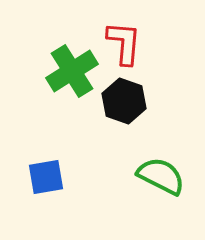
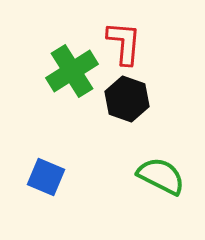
black hexagon: moved 3 px right, 2 px up
blue square: rotated 33 degrees clockwise
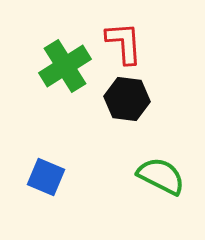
red L-shape: rotated 9 degrees counterclockwise
green cross: moved 7 px left, 5 px up
black hexagon: rotated 12 degrees counterclockwise
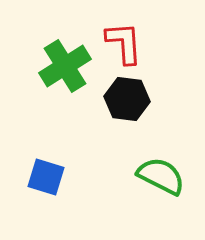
blue square: rotated 6 degrees counterclockwise
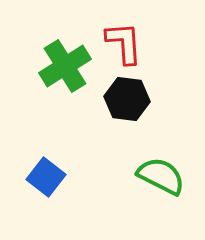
blue square: rotated 21 degrees clockwise
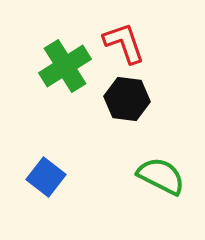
red L-shape: rotated 15 degrees counterclockwise
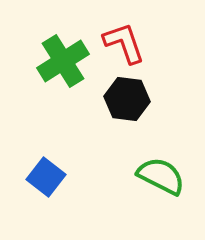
green cross: moved 2 px left, 5 px up
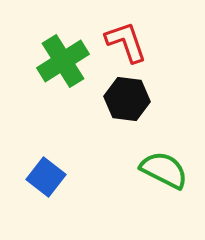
red L-shape: moved 2 px right, 1 px up
green semicircle: moved 3 px right, 6 px up
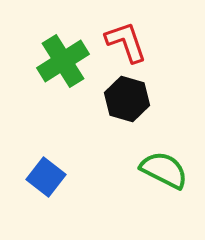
black hexagon: rotated 9 degrees clockwise
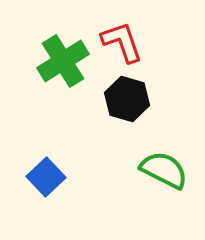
red L-shape: moved 4 px left
blue square: rotated 9 degrees clockwise
